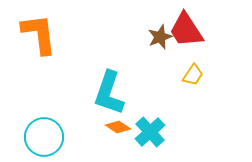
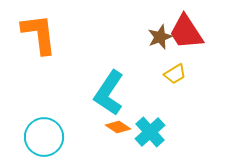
red trapezoid: moved 2 px down
yellow trapezoid: moved 18 px left, 1 px up; rotated 25 degrees clockwise
cyan L-shape: rotated 15 degrees clockwise
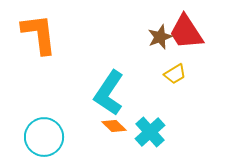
orange diamond: moved 4 px left, 1 px up; rotated 10 degrees clockwise
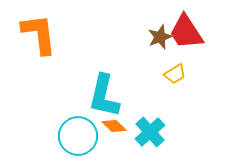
cyan L-shape: moved 5 px left, 3 px down; rotated 21 degrees counterclockwise
cyan circle: moved 34 px right, 1 px up
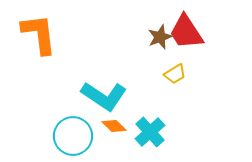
cyan L-shape: rotated 69 degrees counterclockwise
cyan circle: moved 5 px left
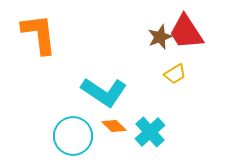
cyan L-shape: moved 4 px up
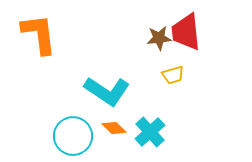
red trapezoid: rotated 27 degrees clockwise
brown star: moved 1 px left, 1 px down; rotated 15 degrees clockwise
yellow trapezoid: moved 2 px left, 1 px down; rotated 15 degrees clockwise
cyan L-shape: moved 3 px right, 1 px up
orange diamond: moved 2 px down
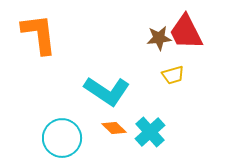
red trapezoid: rotated 21 degrees counterclockwise
cyan circle: moved 11 px left, 2 px down
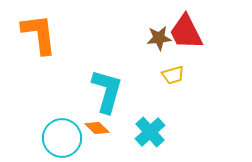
cyan L-shape: rotated 108 degrees counterclockwise
orange diamond: moved 17 px left
